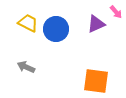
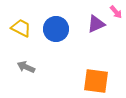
yellow trapezoid: moved 7 px left, 5 px down
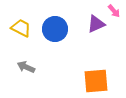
pink arrow: moved 2 px left, 1 px up
blue circle: moved 1 px left
orange square: rotated 12 degrees counterclockwise
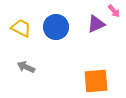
blue circle: moved 1 px right, 2 px up
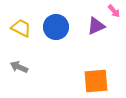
purple triangle: moved 2 px down
gray arrow: moved 7 px left
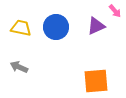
pink arrow: moved 1 px right
yellow trapezoid: rotated 15 degrees counterclockwise
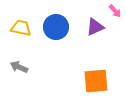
purple triangle: moved 1 px left, 1 px down
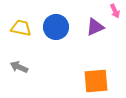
pink arrow: rotated 16 degrees clockwise
